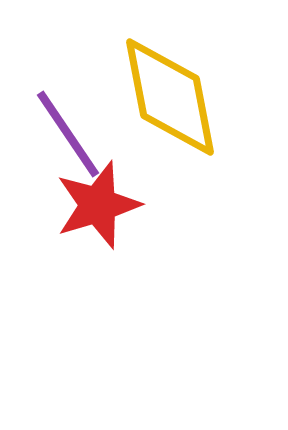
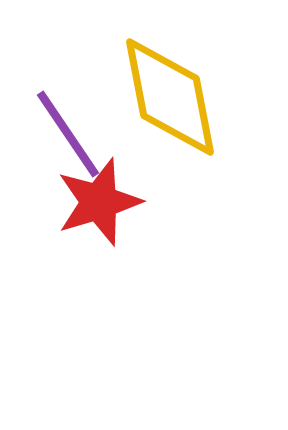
red star: moved 1 px right, 3 px up
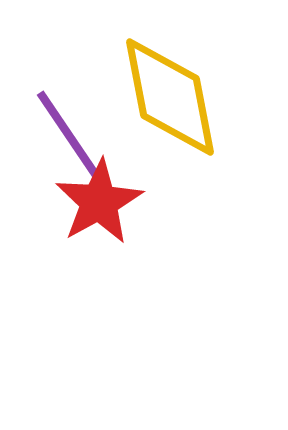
red star: rotated 12 degrees counterclockwise
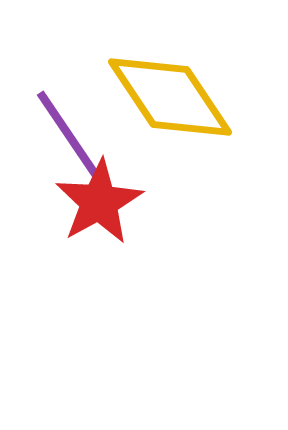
yellow diamond: rotated 23 degrees counterclockwise
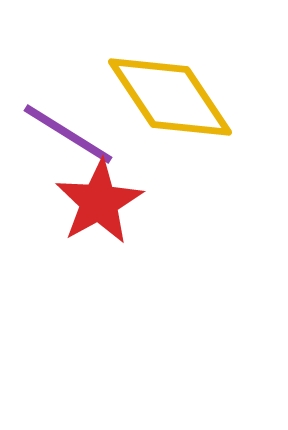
purple line: rotated 24 degrees counterclockwise
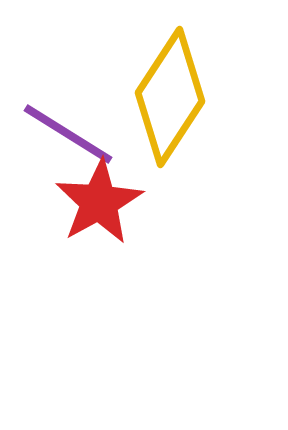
yellow diamond: rotated 67 degrees clockwise
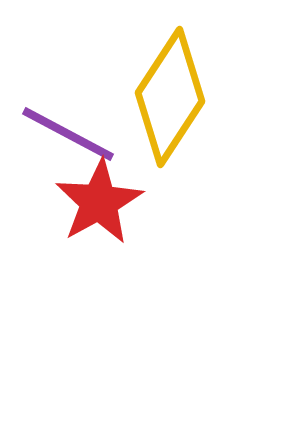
purple line: rotated 4 degrees counterclockwise
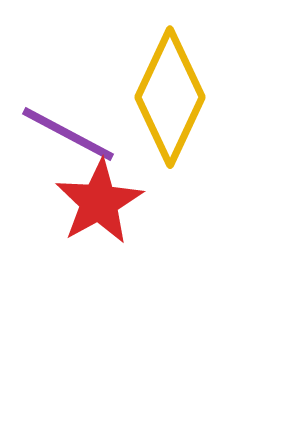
yellow diamond: rotated 8 degrees counterclockwise
